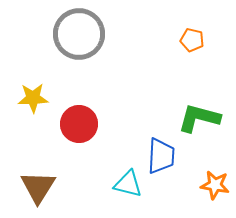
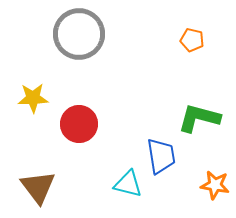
blue trapezoid: rotated 12 degrees counterclockwise
brown triangle: rotated 9 degrees counterclockwise
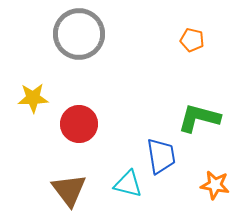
brown triangle: moved 31 px right, 3 px down
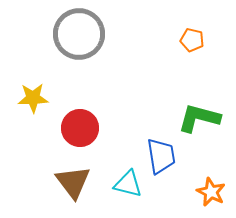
red circle: moved 1 px right, 4 px down
orange star: moved 4 px left, 7 px down; rotated 16 degrees clockwise
brown triangle: moved 4 px right, 8 px up
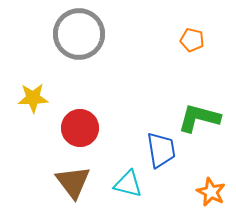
blue trapezoid: moved 6 px up
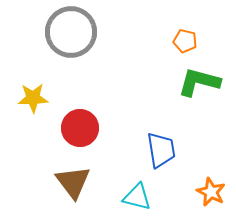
gray circle: moved 8 px left, 2 px up
orange pentagon: moved 7 px left, 1 px down
green L-shape: moved 36 px up
cyan triangle: moved 9 px right, 13 px down
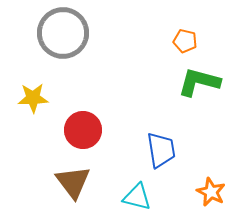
gray circle: moved 8 px left, 1 px down
red circle: moved 3 px right, 2 px down
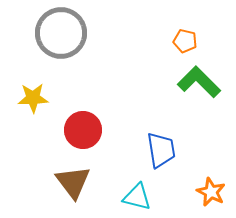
gray circle: moved 2 px left
green L-shape: rotated 30 degrees clockwise
